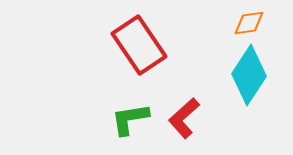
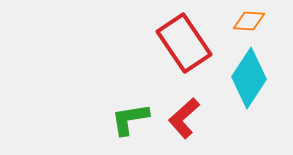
orange diamond: moved 2 px up; rotated 12 degrees clockwise
red rectangle: moved 45 px right, 2 px up
cyan diamond: moved 3 px down
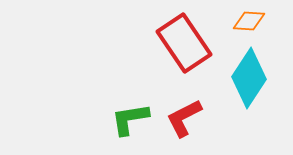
red L-shape: rotated 15 degrees clockwise
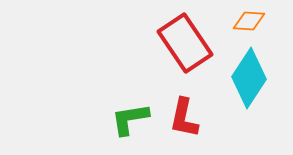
red rectangle: moved 1 px right
red L-shape: rotated 51 degrees counterclockwise
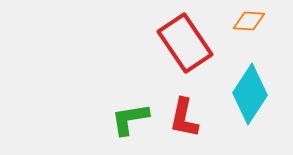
cyan diamond: moved 1 px right, 16 px down
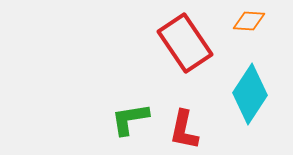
red L-shape: moved 12 px down
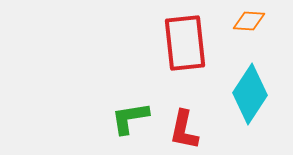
red rectangle: rotated 28 degrees clockwise
green L-shape: moved 1 px up
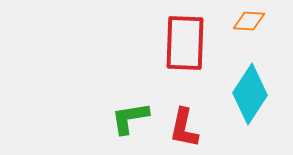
red rectangle: rotated 8 degrees clockwise
red L-shape: moved 2 px up
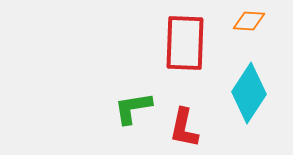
cyan diamond: moved 1 px left, 1 px up
green L-shape: moved 3 px right, 10 px up
